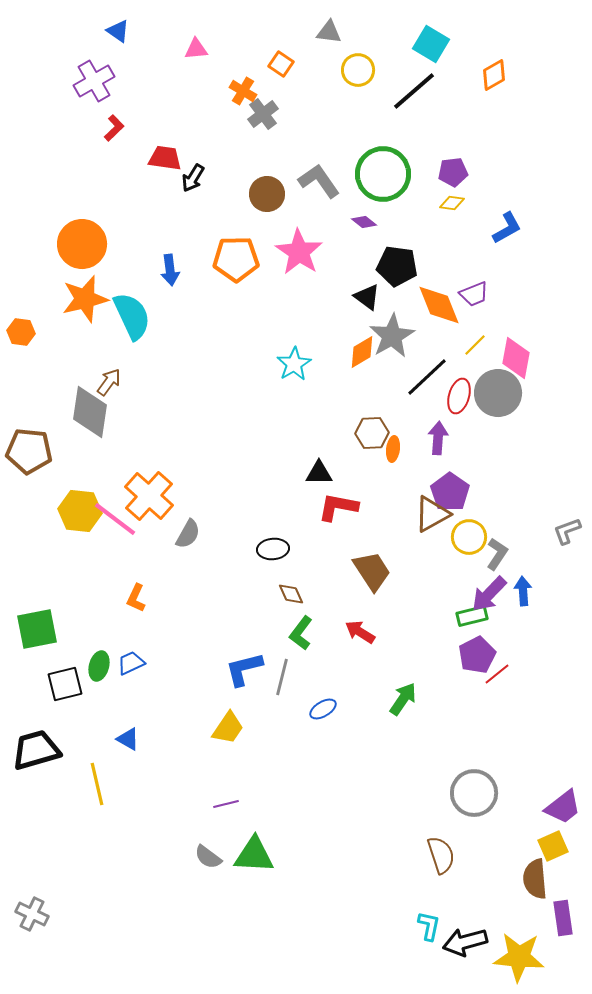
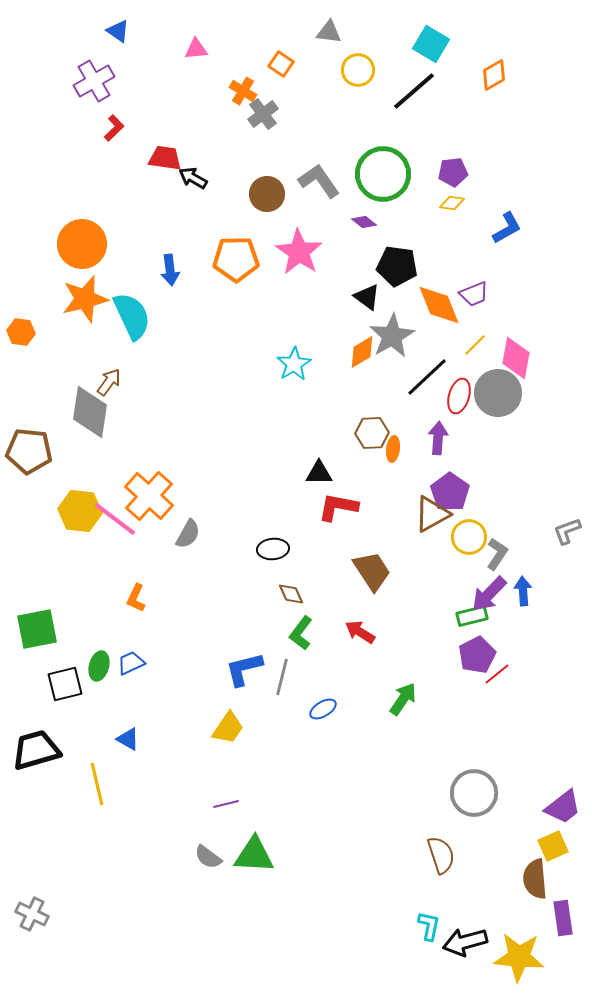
black arrow at (193, 178): rotated 88 degrees clockwise
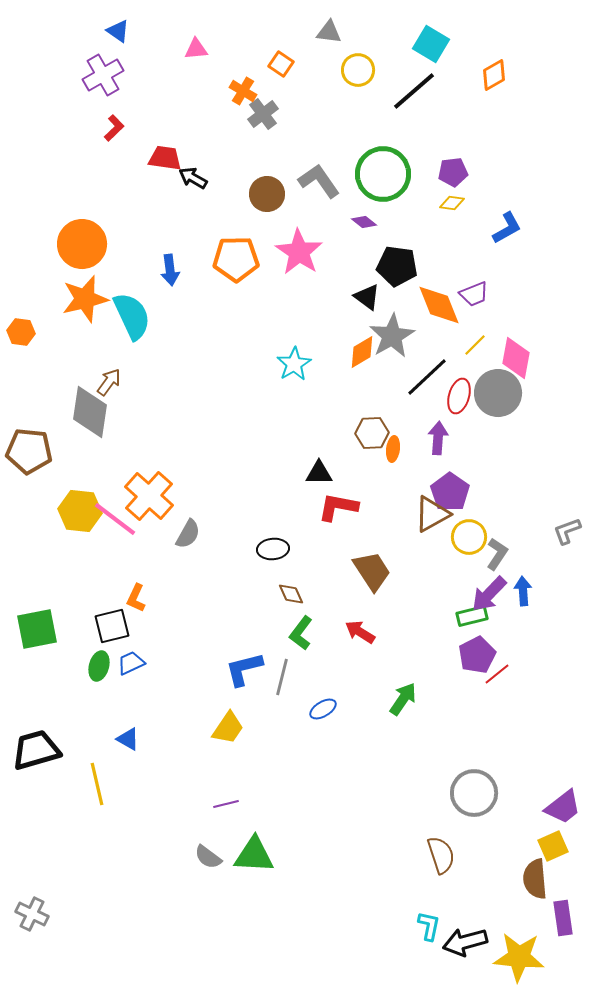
purple cross at (94, 81): moved 9 px right, 6 px up
black square at (65, 684): moved 47 px right, 58 px up
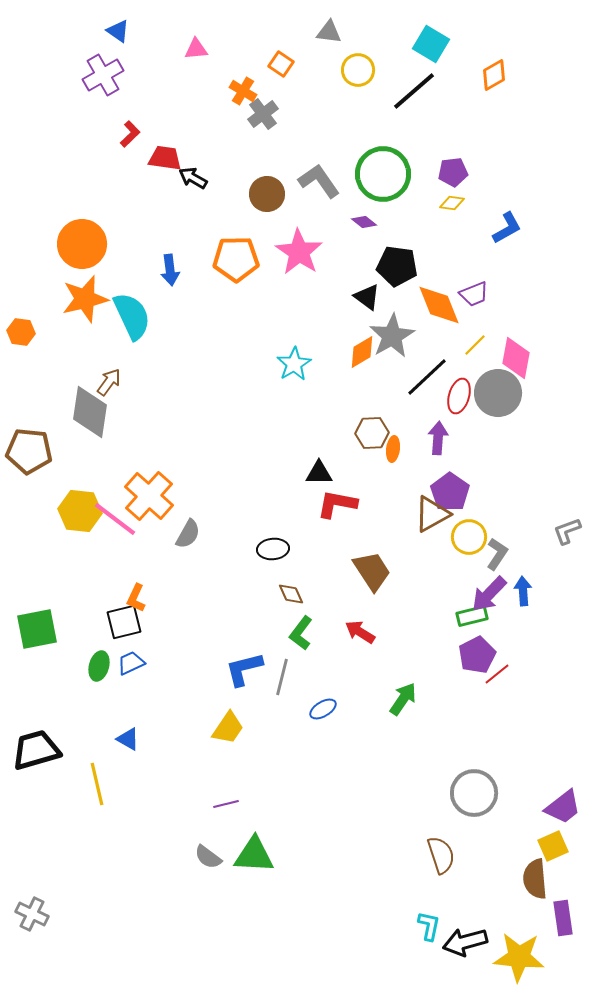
red L-shape at (114, 128): moved 16 px right, 6 px down
red L-shape at (338, 507): moved 1 px left, 3 px up
black square at (112, 626): moved 12 px right, 4 px up
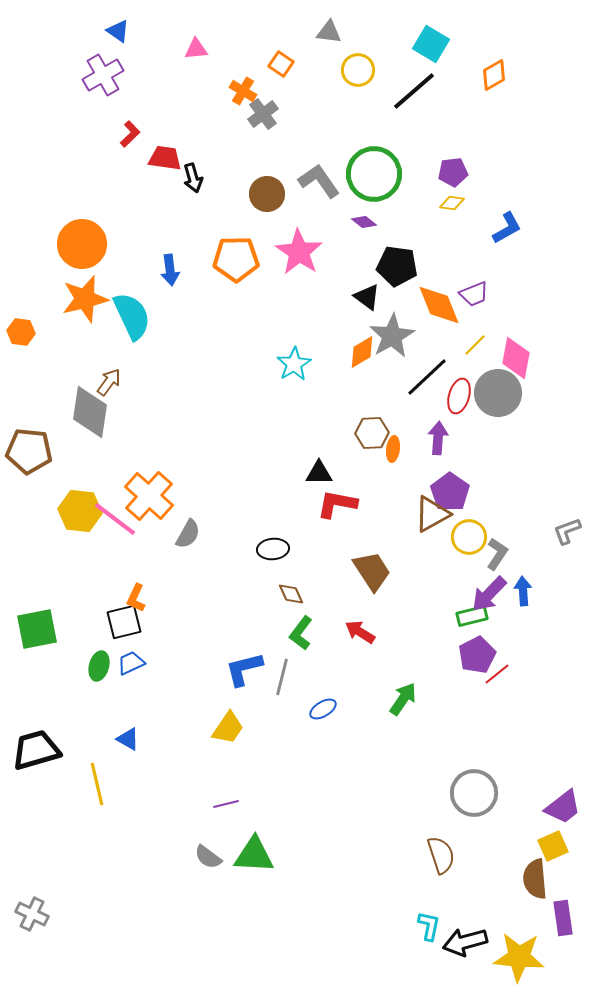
green circle at (383, 174): moved 9 px left
black arrow at (193, 178): rotated 136 degrees counterclockwise
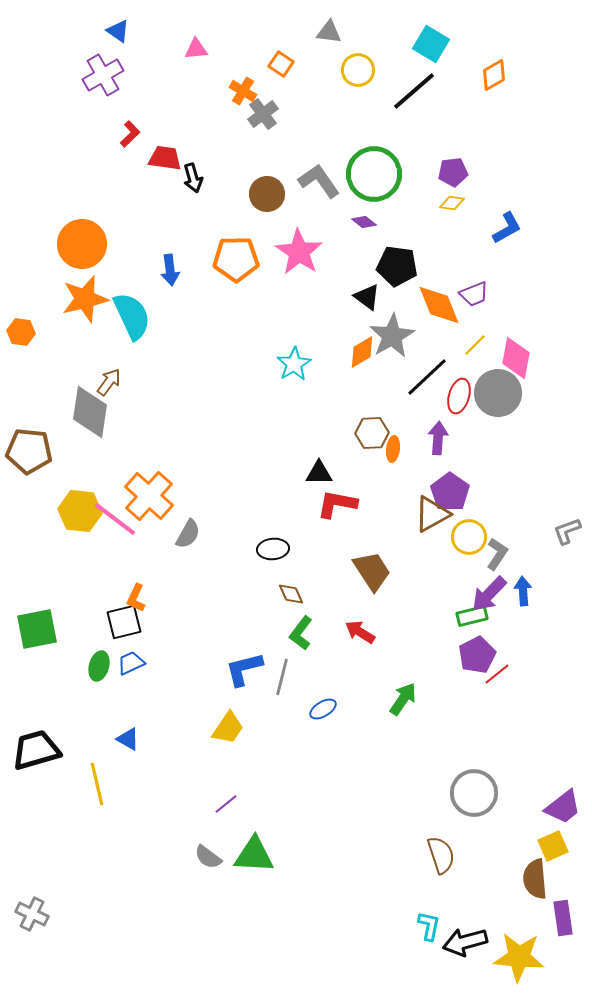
purple line at (226, 804): rotated 25 degrees counterclockwise
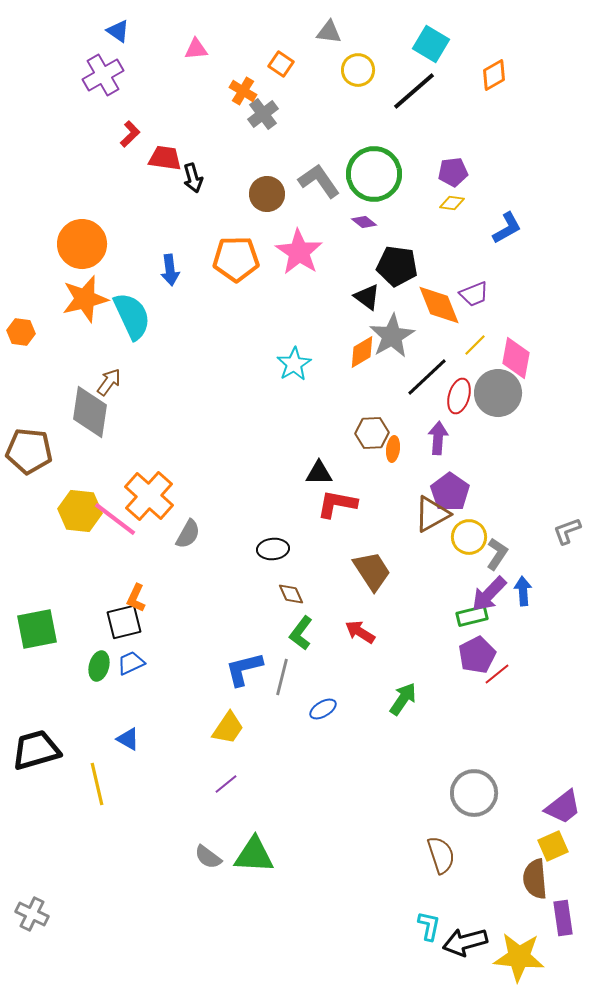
purple line at (226, 804): moved 20 px up
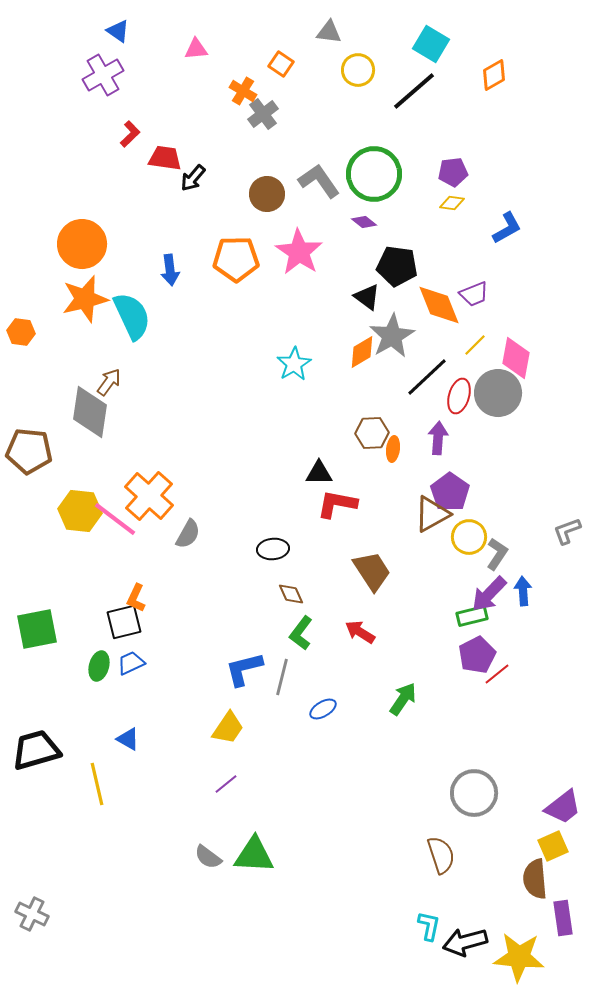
black arrow at (193, 178): rotated 56 degrees clockwise
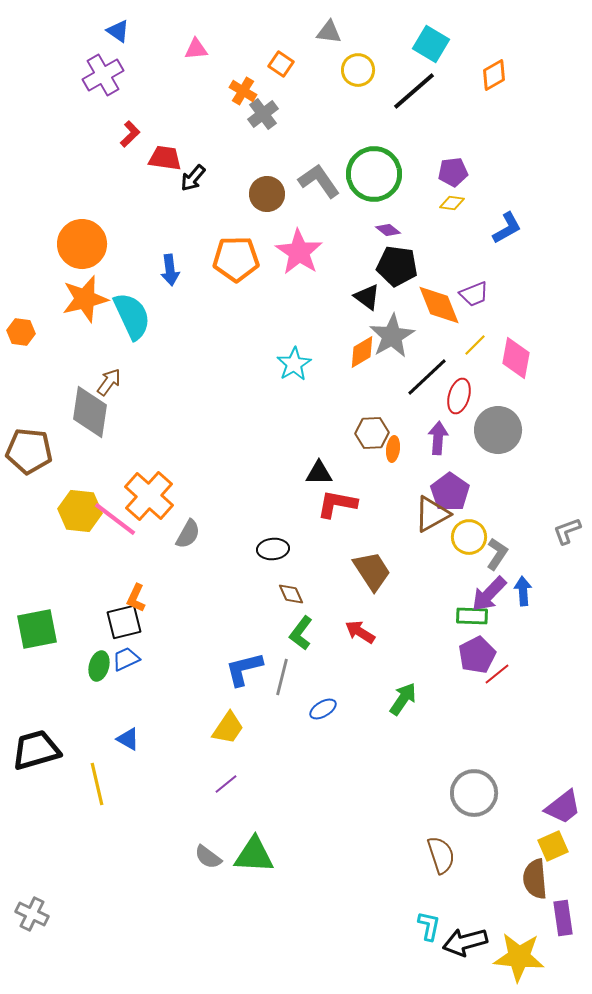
purple diamond at (364, 222): moved 24 px right, 8 px down
gray circle at (498, 393): moved 37 px down
green rectangle at (472, 616): rotated 16 degrees clockwise
blue trapezoid at (131, 663): moved 5 px left, 4 px up
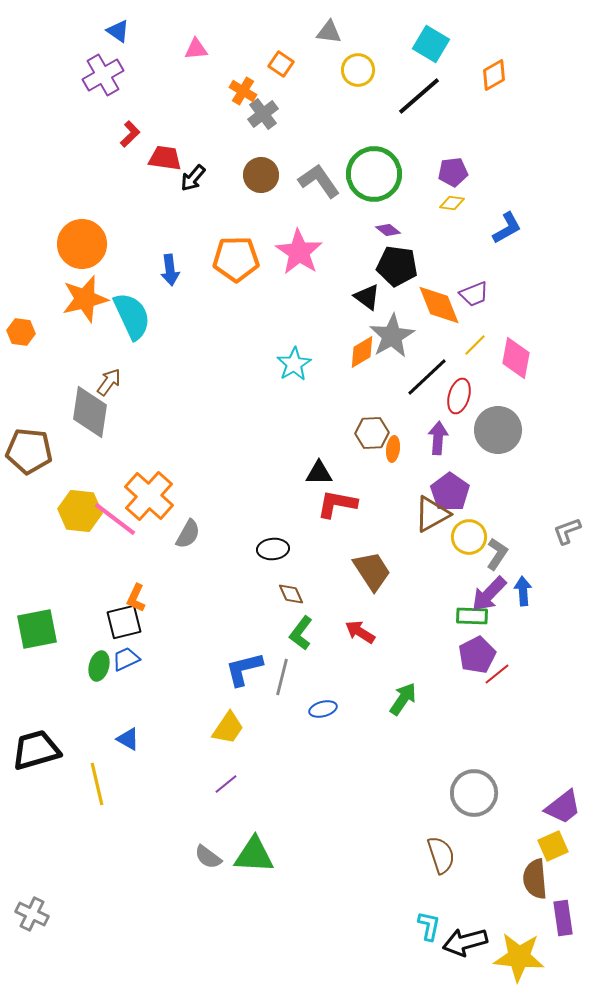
black line at (414, 91): moved 5 px right, 5 px down
brown circle at (267, 194): moved 6 px left, 19 px up
blue ellipse at (323, 709): rotated 16 degrees clockwise
